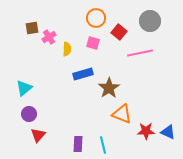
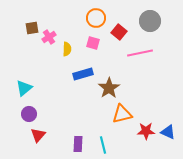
orange triangle: rotated 35 degrees counterclockwise
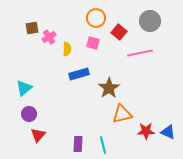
blue rectangle: moved 4 px left
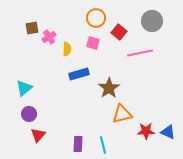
gray circle: moved 2 px right
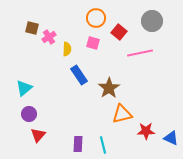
brown square: rotated 24 degrees clockwise
blue rectangle: moved 1 px down; rotated 72 degrees clockwise
blue triangle: moved 3 px right, 6 px down
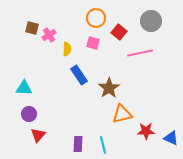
gray circle: moved 1 px left
pink cross: moved 2 px up
cyan triangle: rotated 42 degrees clockwise
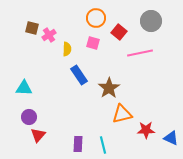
purple circle: moved 3 px down
red star: moved 1 px up
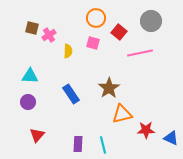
yellow semicircle: moved 1 px right, 2 px down
blue rectangle: moved 8 px left, 19 px down
cyan triangle: moved 6 px right, 12 px up
purple circle: moved 1 px left, 15 px up
red triangle: moved 1 px left
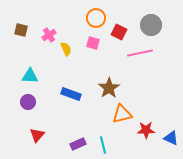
gray circle: moved 4 px down
brown square: moved 11 px left, 2 px down
red square: rotated 14 degrees counterclockwise
yellow semicircle: moved 2 px left, 2 px up; rotated 24 degrees counterclockwise
blue rectangle: rotated 36 degrees counterclockwise
purple rectangle: rotated 63 degrees clockwise
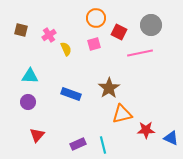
pink square: moved 1 px right, 1 px down; rotated 32 degrees counterclockwise
